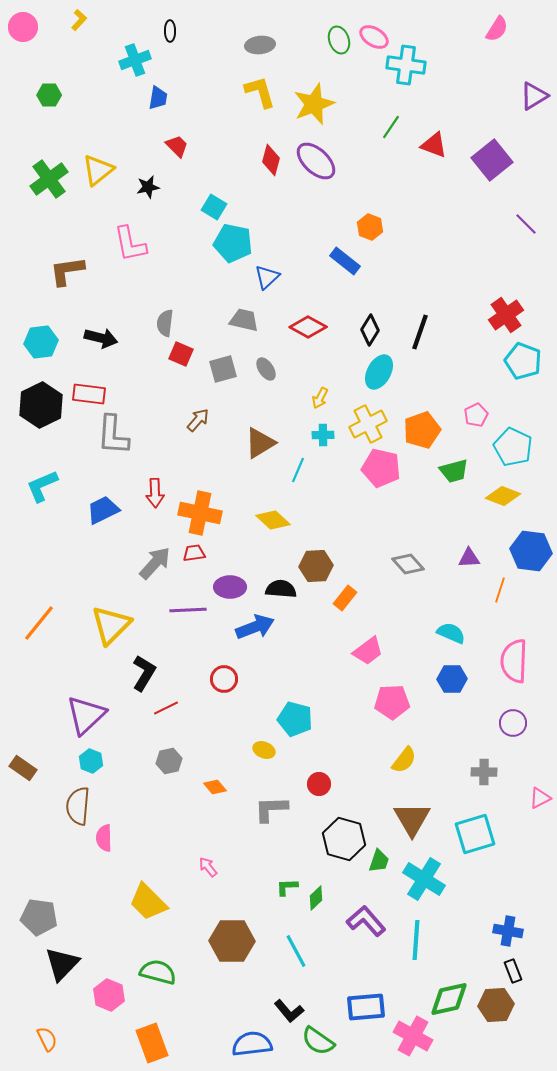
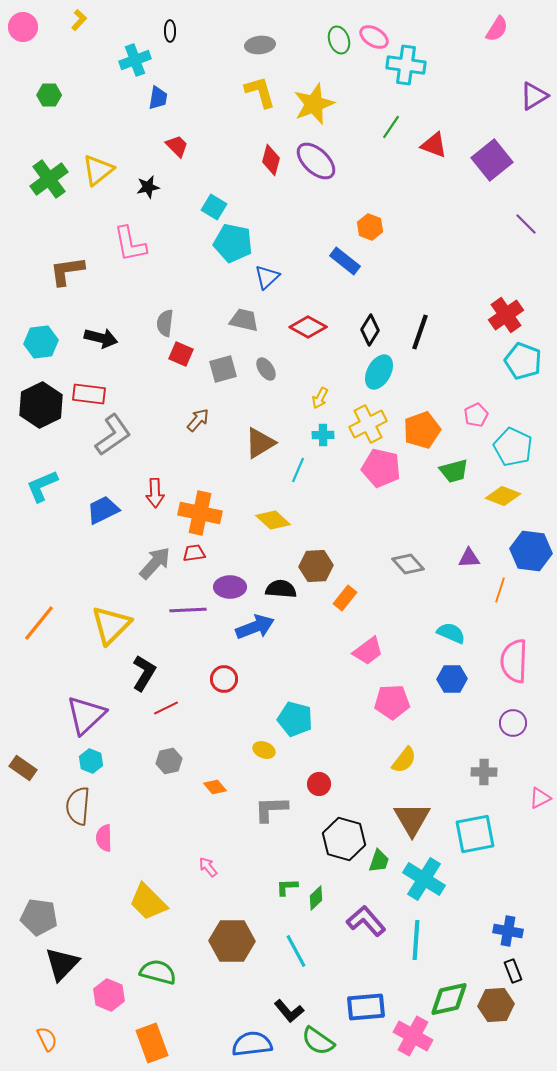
gray L-shape at (113, 435): rotated 129 degrees counterclockwise
cyan square at (475, 834): rotated 6 degrees clockwise
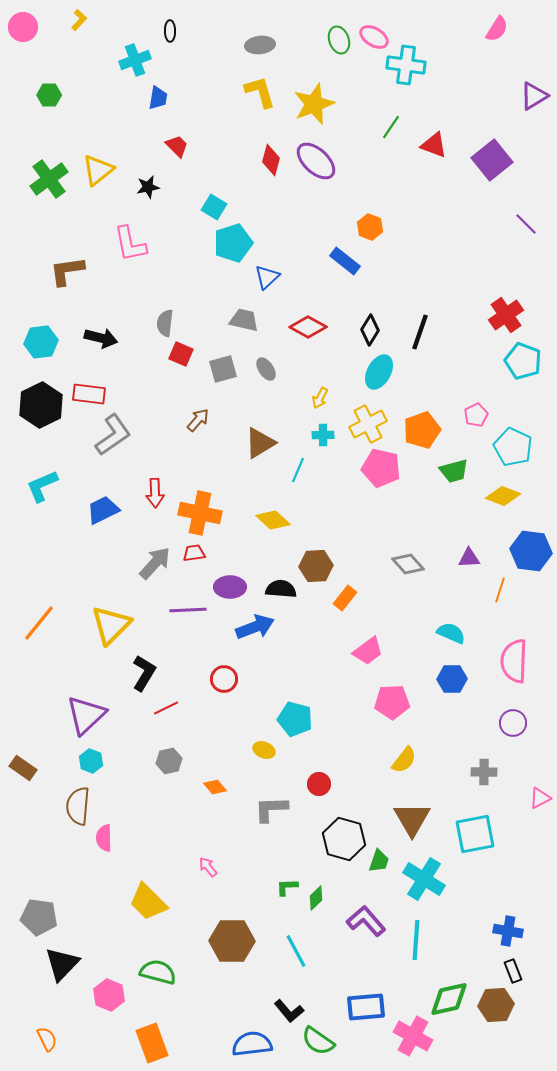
cyan pentagon at (233, 243): rotated 30 degrees counterclockwise
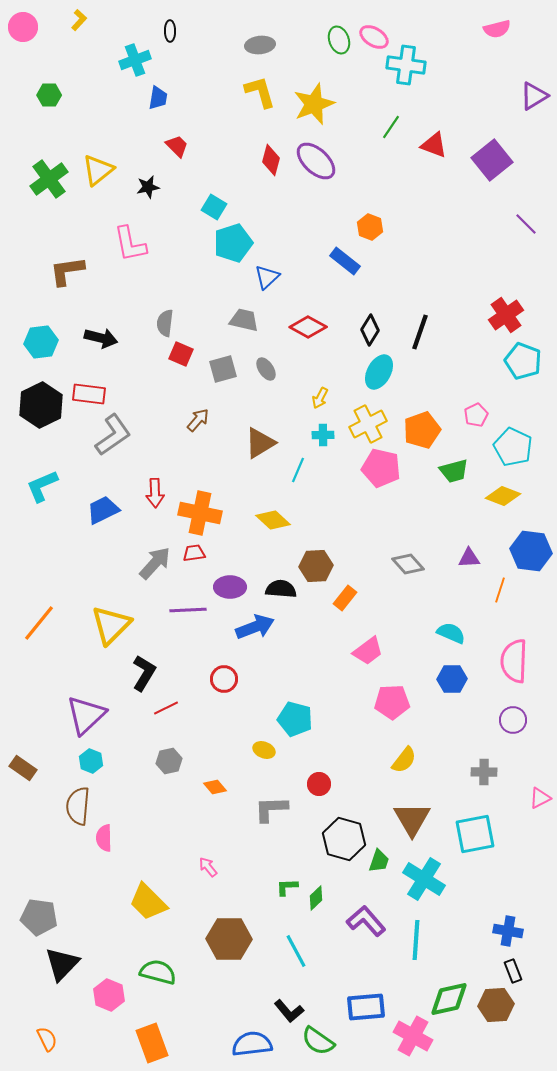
pink semicircle at (497, 29): rotated 44 degrees clockwise
purple circle at (513, 723): moved 3 px up
brown hexagon at (232, 941): moved 3 px left, 2 px up
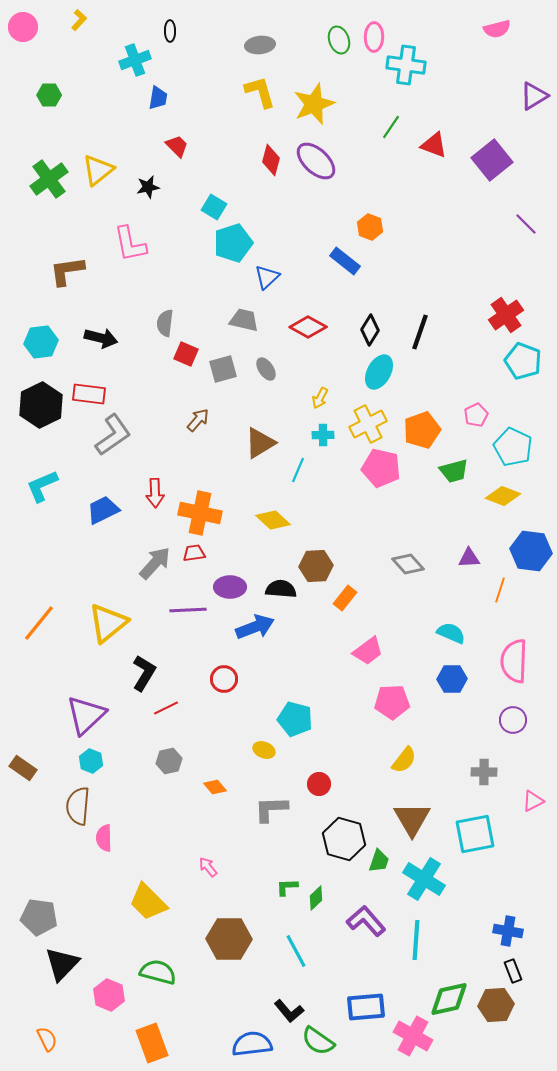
pink ellipse at (374, 37): rotated 60 degrees clockwise
red square at (181, 354): moved 5 px right
yellow triangle at (111, 625): moved 3 px left, 2 px up; rotated 6 degrees clockwise
pink triangle at (540, 798): moved 7 px left, 3 px down
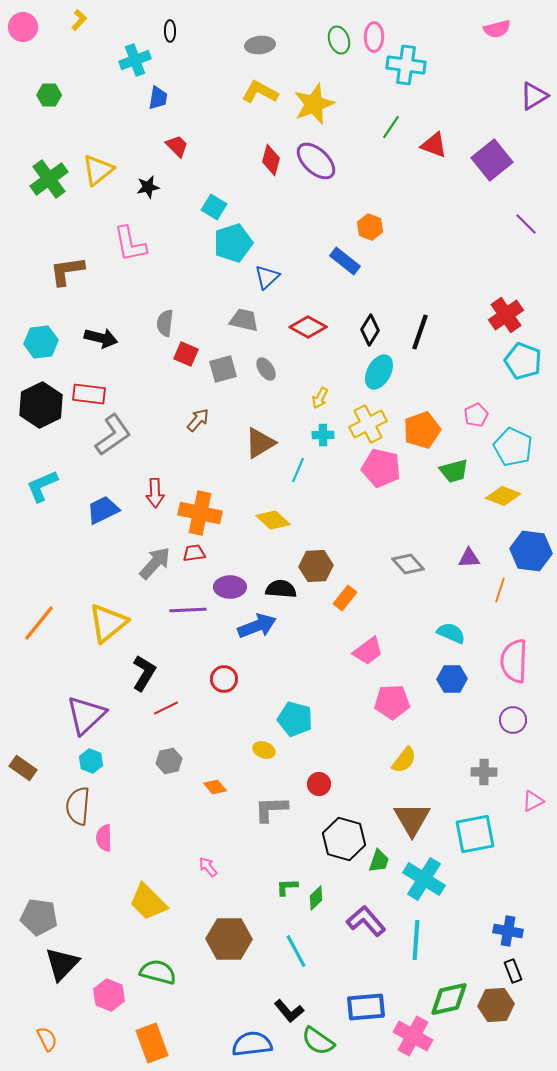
yellow L-shape at (260, 92): rotated 45 degrees counterclockwise
blue arrow at (255, 627): moved 2 px right, 1 px up
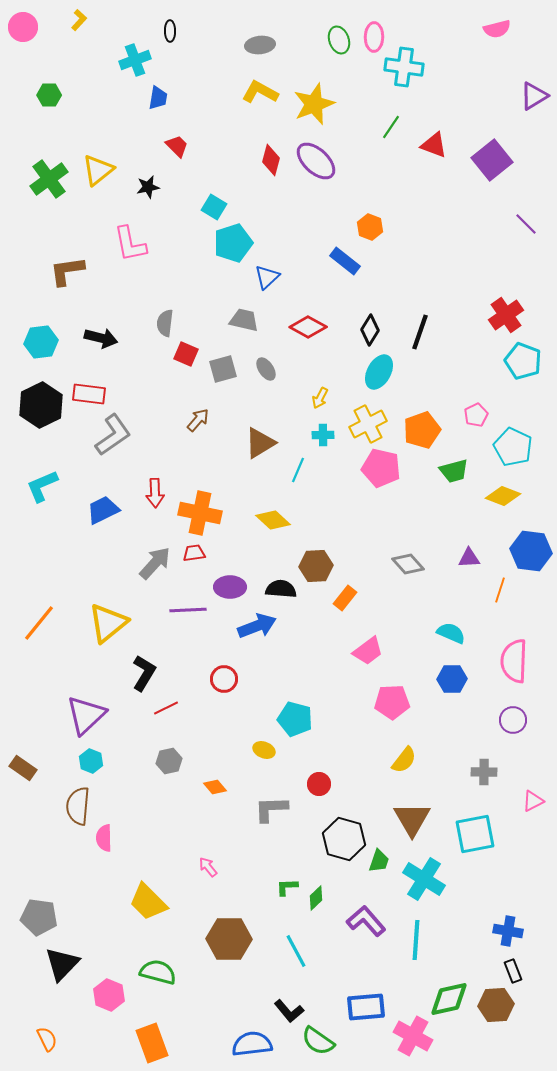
cyan cross at (406, 65): moved 2 px left, 2 px down
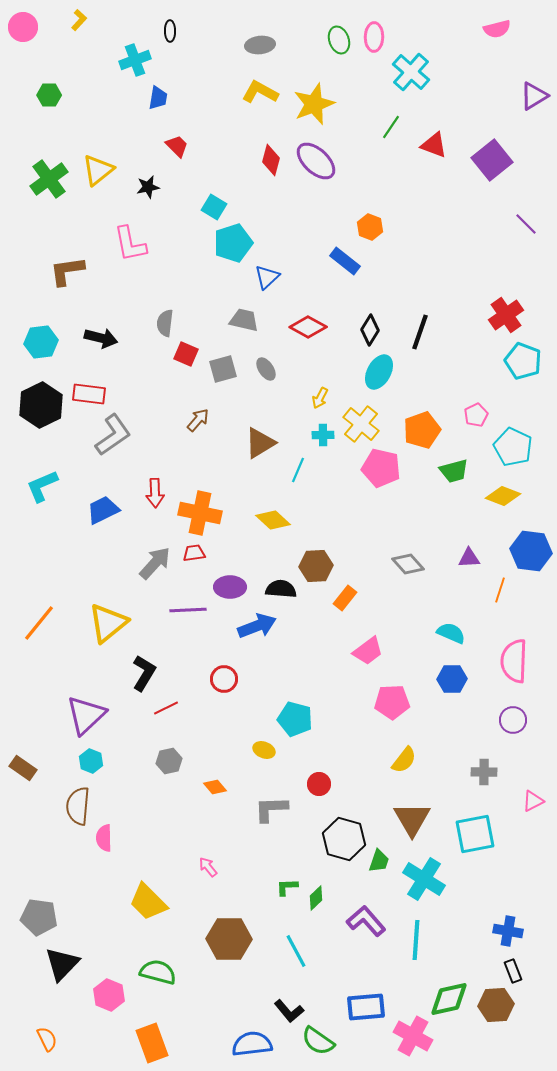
cyan cross at (404, 67): moved 7 px right, 5 px down; rotated 33 degrees clockwise
yellow cross at (368, 424): moved 7 px left; rotated 24 degrees counterclockwise
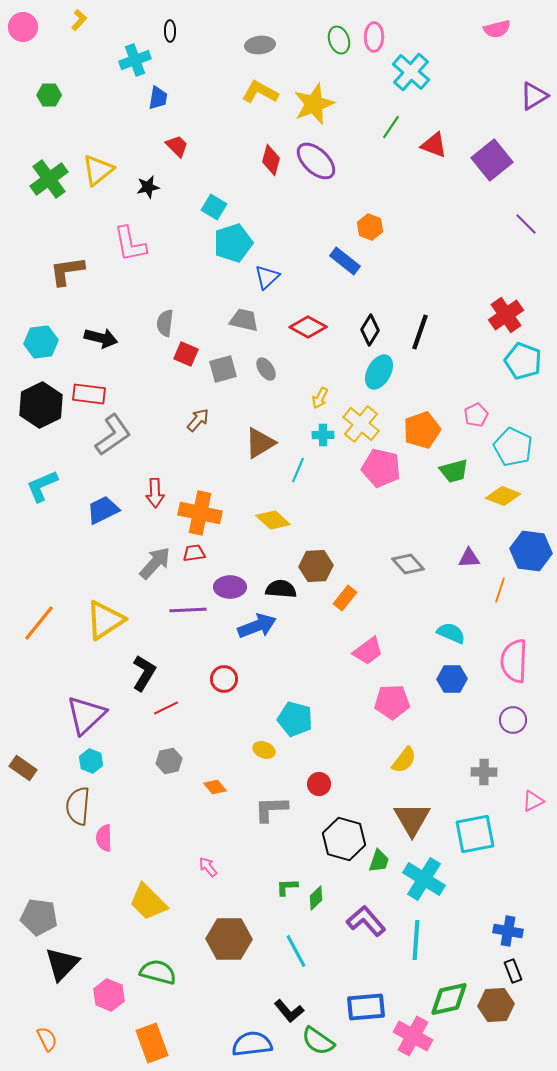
yellow triangle at (108, 623): moved 3 px left, 3 px up; rotated 6 degrees clockwise
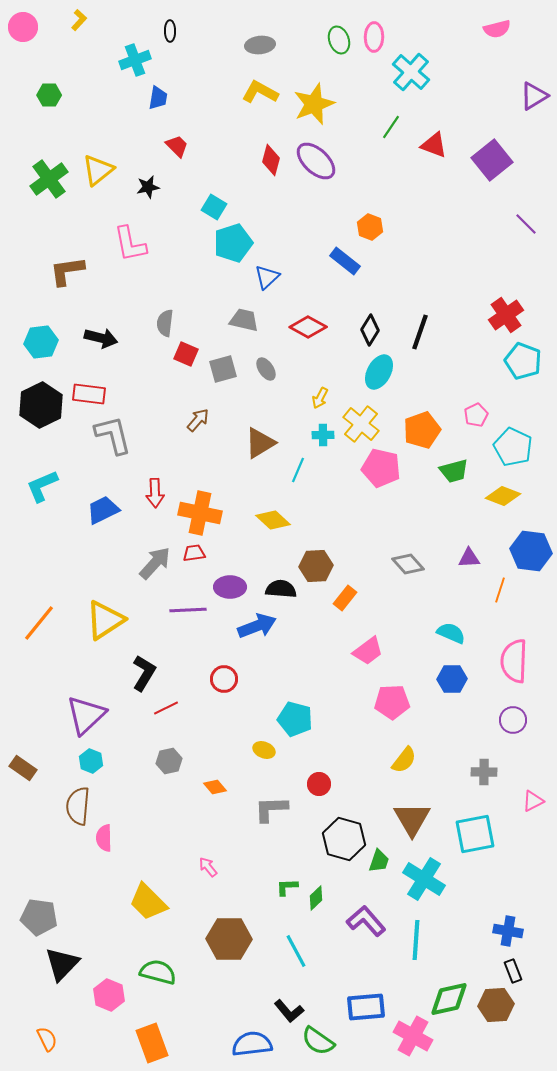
gray L-shape at (113, 435): rotated 69 degrees counterclockwise
